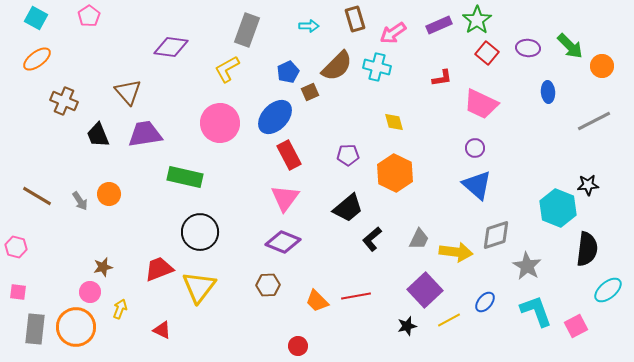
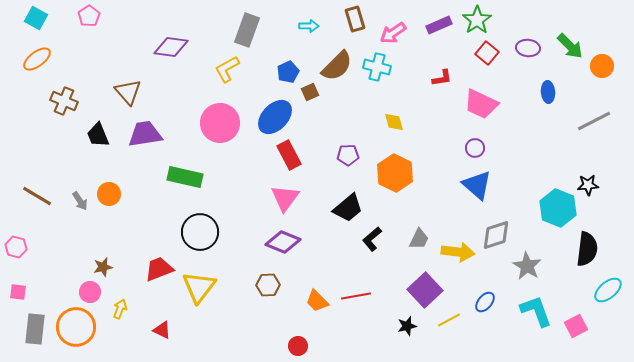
yellow arrow at (456, 252): moved 2 px right
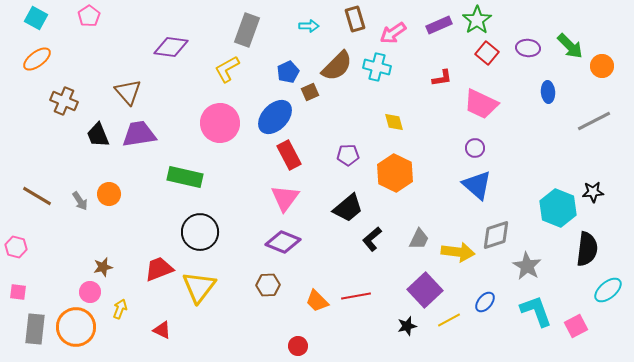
purple trapezoid at (145, 134): moved 6 px left
black star at (588, 185): moved 5 px right, 7 px down
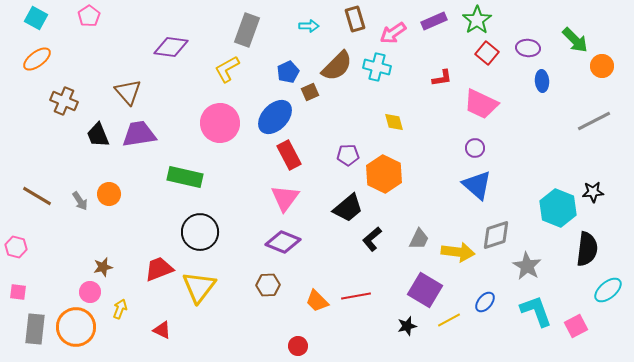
purple rectangle at (439, 25): moved 5 px left, 4 px up
green arrow at (570, 46): moved 5 px right, 6 px up
blue ellipse at (548, 92): moved 6 px left, 11 px up
orange hexagon at (395, 173): moved 11 px left, 1 px down
purple square at (425, 290): rotated 16 degrees counterclockwise
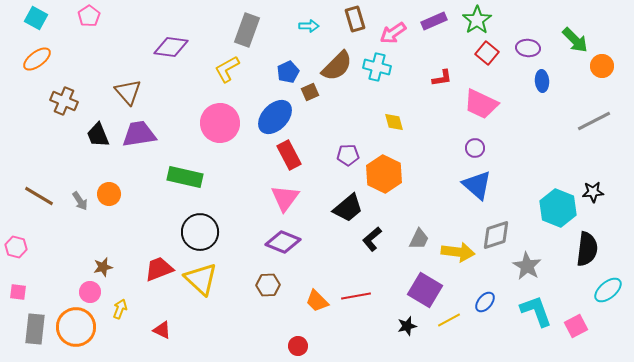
brown line at (37, 196): moved 2 px right
yellow triangle at (199, 287): moved 2 px right, 8 px up; rotated 24 degrees counterclockwise
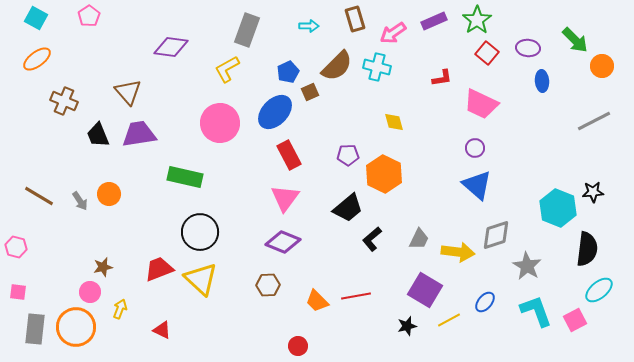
blue ellipse at (275, 117): moved 5 px up
cyan ellipse at (608, 290): moved 9 px left
pink square at (576, 326): moved 1 px left, 6 px up
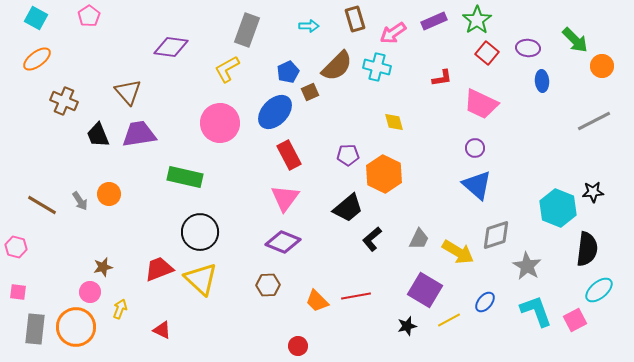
brown line at (39, 196): moved 3 px right, 9 px down
yellow arrow at (458, 252): rotated 24 degrees clockwise
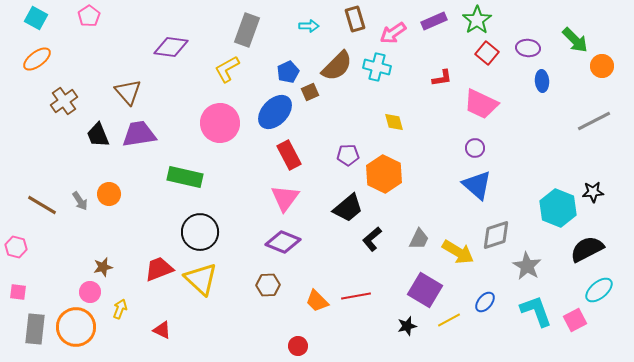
brown cross at (64, 101): rotated 32 degrees clockwise
black semicircle at (587, 249): rotated 124 degrees counterclockwise
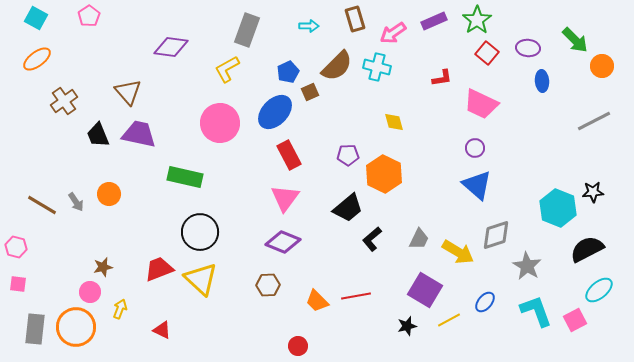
purple trapezoid at (139, 134): rotated 21 degrees clockwise
gray arrow at (80, 201): moved 4 px left, 1 px down
pink square at (18, 292): moved 8 px up
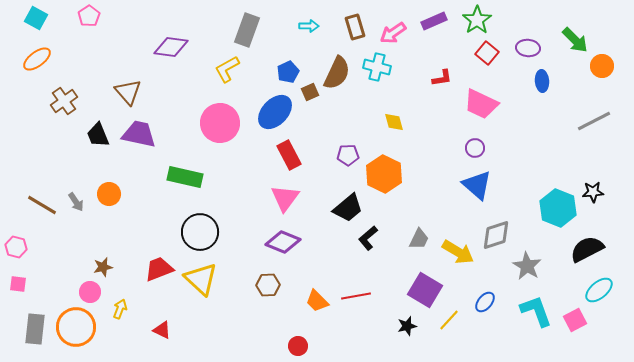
brown rectangle at (355, 19): moved 8 px down
brown semicircle at (337, 66): moved 7 px down; rotated 20 degrees counterclockwise
black L-shape at (372, 239): moved 4 px left, 1 px up
yellow line at (449, 320): rotated 20 degrees counterclockwise
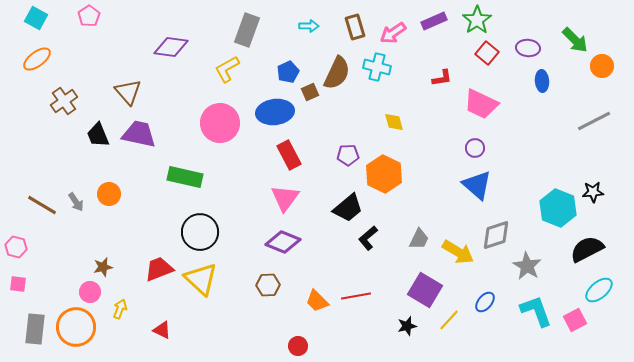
blue ellipse at (275, 112): rotated 39 degrees clockwise
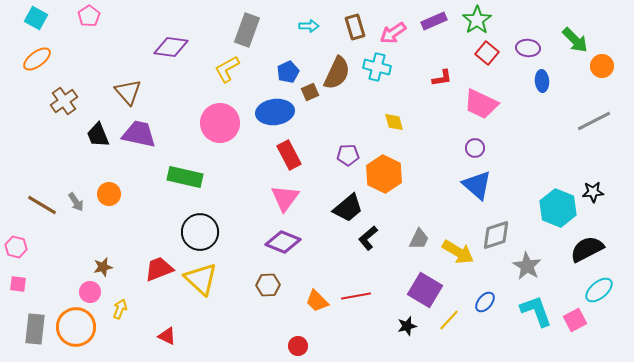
red triangle at (162, 330): moved 5 px right, 6 px down
